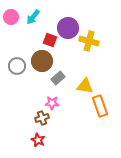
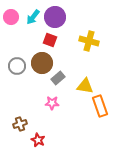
purple circle: moved 13 px left, 11 px up
brown circle: moved 2 px down
brown cross: moved 22 px left, 6 px down
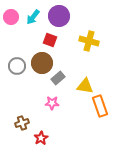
purple circle: moved 4 px right, 1 px up
brown cross: moved 2 px right, 1 px up
red star: moved 3 px right, 2 px up; rotated 16 degrees clockwise
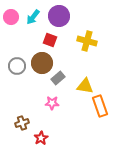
yellow cross: moved 2 px left
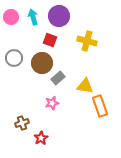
cyan arrow: rotated 126 degrees clockwise
gray circle: moved 3 px left, 8 px up
pink star: rotated 16 degrees counterclockwise
